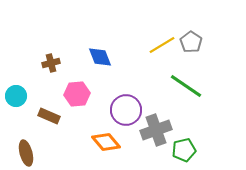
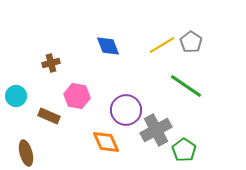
blue diamond: moved 8 px right, 11 px up
pink hexagon: moved 2 px down; rotated 15 degrees clockwise
gray cross: rotated 8 degrees counterclockwise
orange diamond: rotated 16 degrees clockwise
green pentagon: rotated 25 degrees counterclockwise
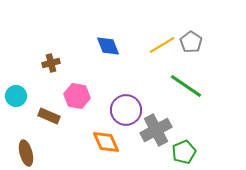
green pentagon: moved 2 px down; rotated 15 degrees clockwise
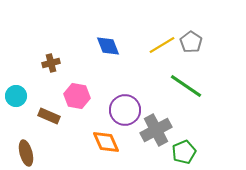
purple circle: moved 1 px left
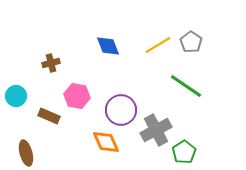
yellow line: moved 4 px left
purple circle: moved 4 px left
green pentagon: rotated 10 degrees counterclockwise
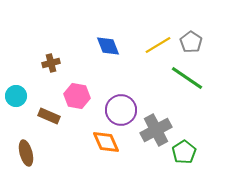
green line: moved 1 px right, 8 px up
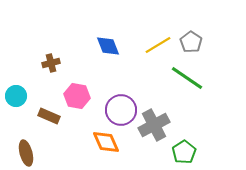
gray cross: moved 2 px left, 5 px up
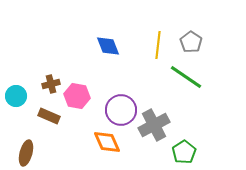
yellow line: rotated 52 degrees counterclockwise
brown cross: moved 21 px down
green line: moved 1 px left, 1 px up
orange diamond: moved 1 px right
brown ellipse: rotated 30 degrees clockwise
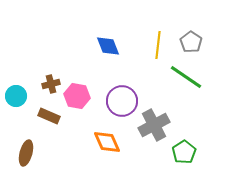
purple circle: moved 1 px right, 9 px up
